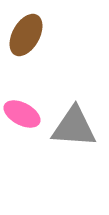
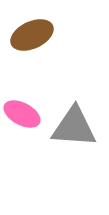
brown ellipse: moved 6 px right; rotated 36 degrees clockwise
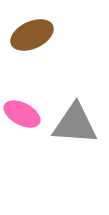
gray triangle: moved 1 px right, 3 px up
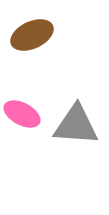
gray triangle: moved 1 px right, 1 px down
